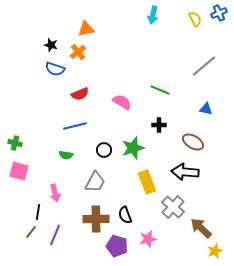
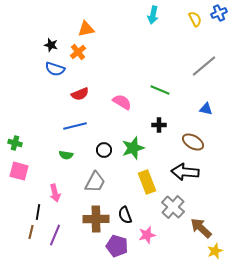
brown line: rotated 24 degrees counterclockwise
pink star: moved 1 px left, 4 px up
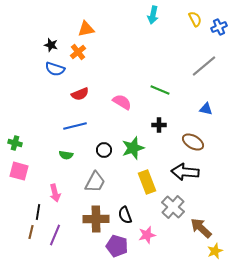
blue cross: moved 14 px down
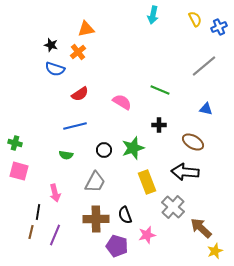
red semicircle: rotated 12 degrees counterclockwise
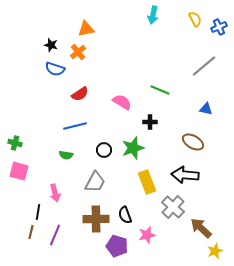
black cross: moved 9 px left, 3 px up
black arrow: moved 3 px down
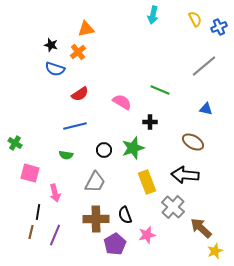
green cross: rotated 16 degrees clockwise
pink square: moved 11 px right, 2 px down
purple pentagon: moved 2 px left, 2 px up; rotated 25 degrees clockwise
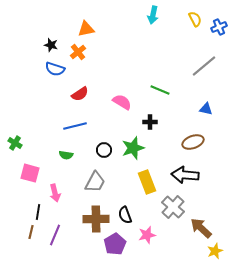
brown ellipse: rotated 50 degrees counterclockwise
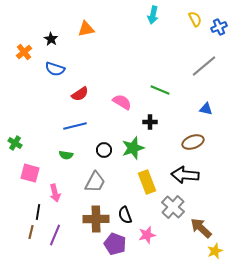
black star: moved 6 px up; rotated 16 degrees clockwise
orange cross: moved 54 px left
purple pentagon: rotated 20 degrees counterclockwise
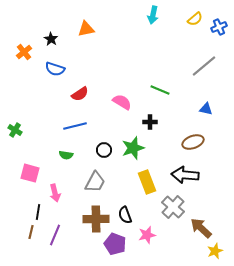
yellow semicircle: rotated 77 degrees clockwise
green cross: moved 13 px up
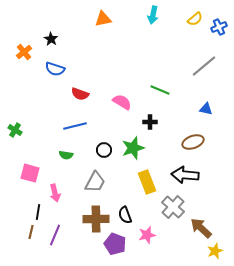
orange triangle: moved 17 px right, 10 px up
red semicircle: rotated 54 degrees clockwise
